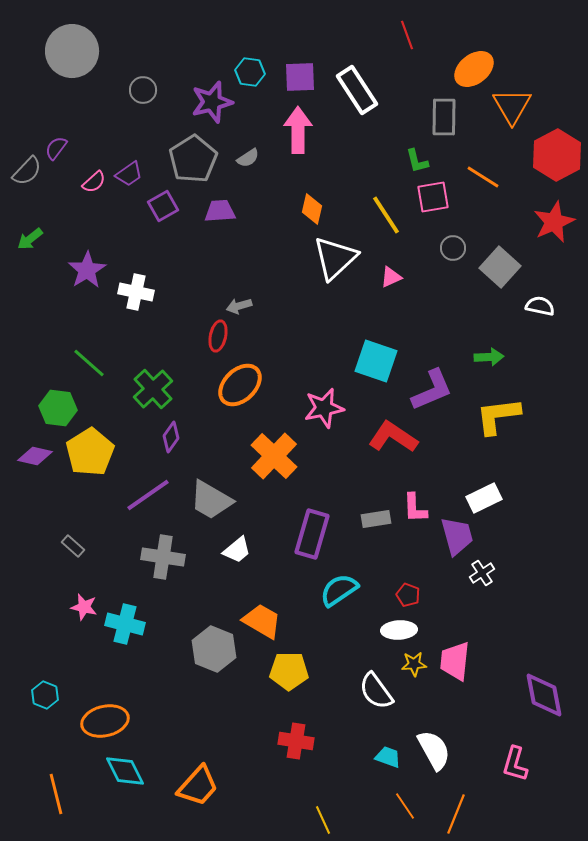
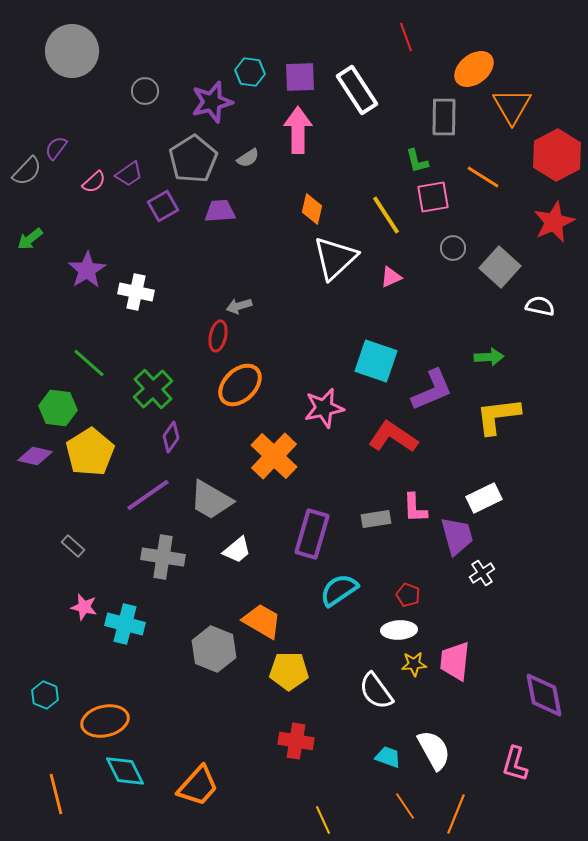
red line at (407, 35): moved 1 px left, 2 px down
gray circle at (143, 90): moved 2 px right, 1 px down
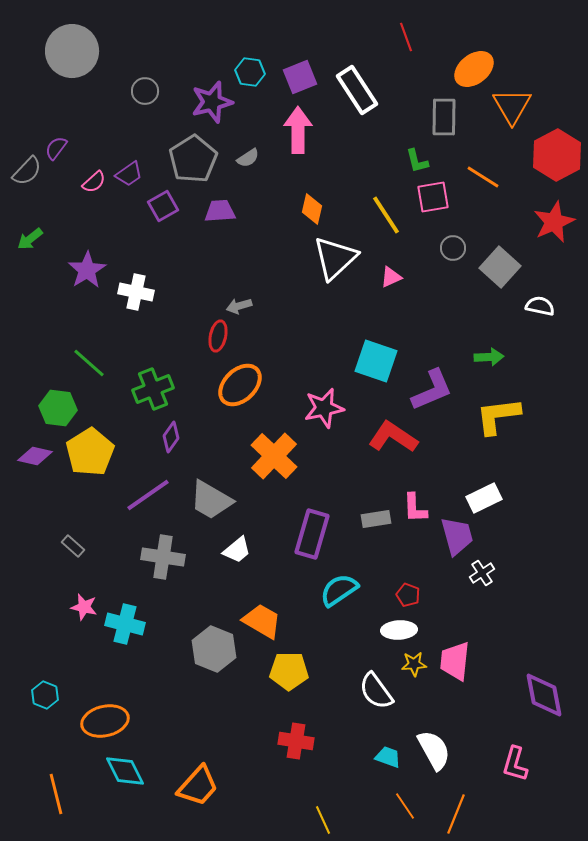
purple square at (300, 77): rotated 20 degrees counterclockwise
green cross at (153, 389): rotated 21 degrees clockwise
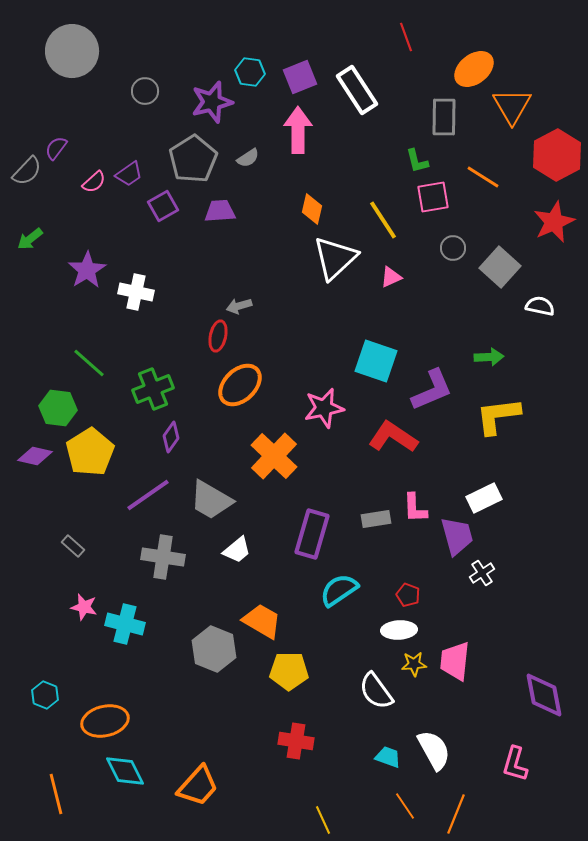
yellow line at (386, 215): moved 3 px left, 5 px down
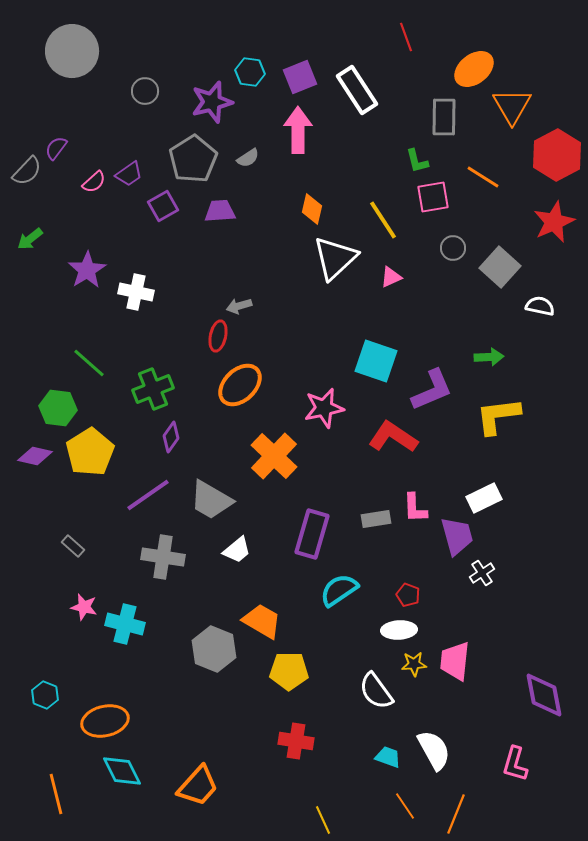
cyan diamond at (125, 771): moved 3 px left
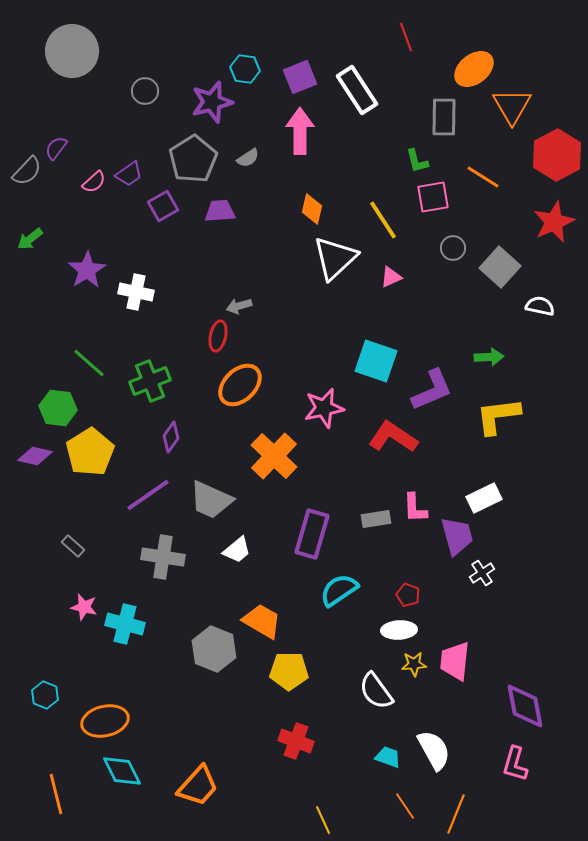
cyan hexagon at (250, 72): moved 5 px left, 3 px up
pink arrow at (298, 130): moved 2 px right, 1 px down
green cross at (153, 389): moved 3 px left, 8 px up
gray trapezoid at (211, 500): rotated 6 degrees counterclockwise
purple diamond at (544, 695): moved 19 px left, 11 px down
red cross at (296, 741): rotated 12 degrees clockwise
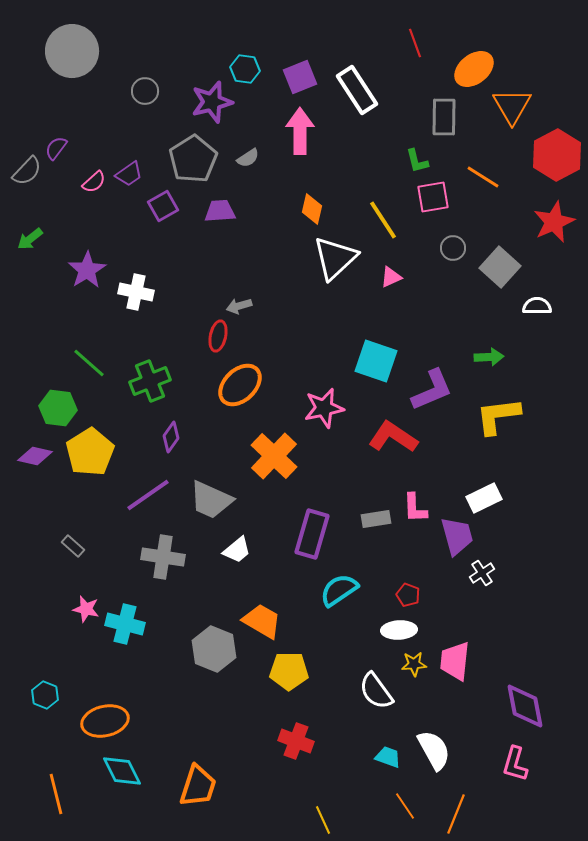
red line at (406, 37): moved 9 px right, 6 px down
white semicircle at (540, 306): moved 3 px left; rotated 12 degrees counterclockwise
pink star at (84, 607): moved 2 px right, 2 px down
orange trapezoid at (198, 786): rotated 24 degrees counterclockwise
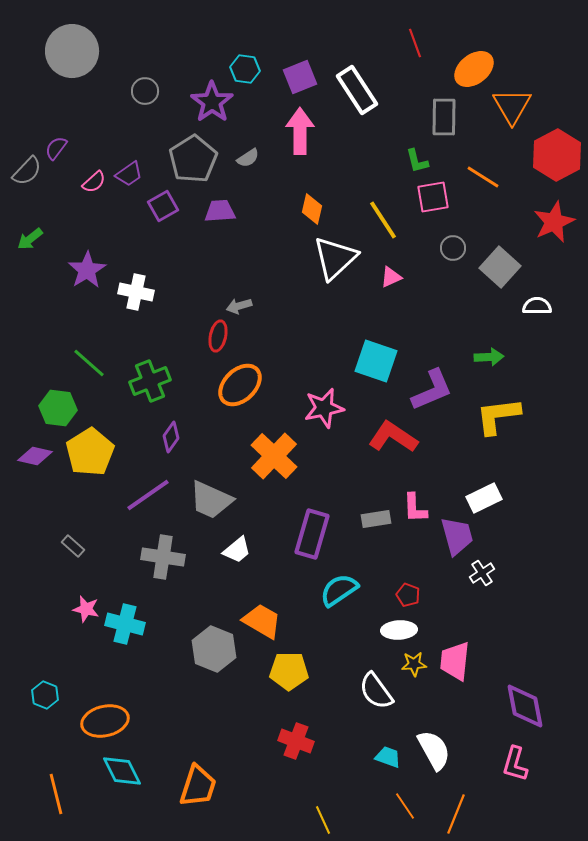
purple star at (212, 102): rotated 21 degrees counterclockwise
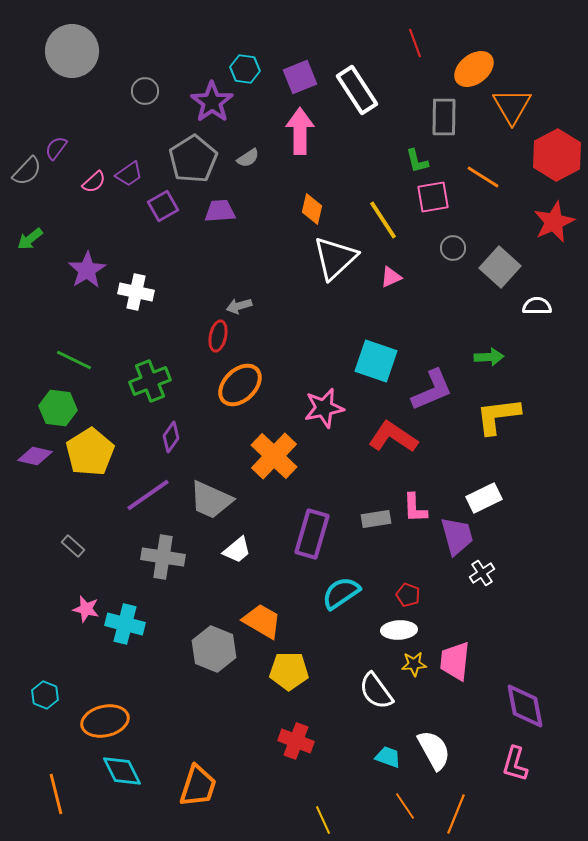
green line at (89, 363): moved 15 px left, 3 px up; rotated 15 degrees counterclockwise
cyan semicircle at (339, 590): moved 2 px right, 3 px down
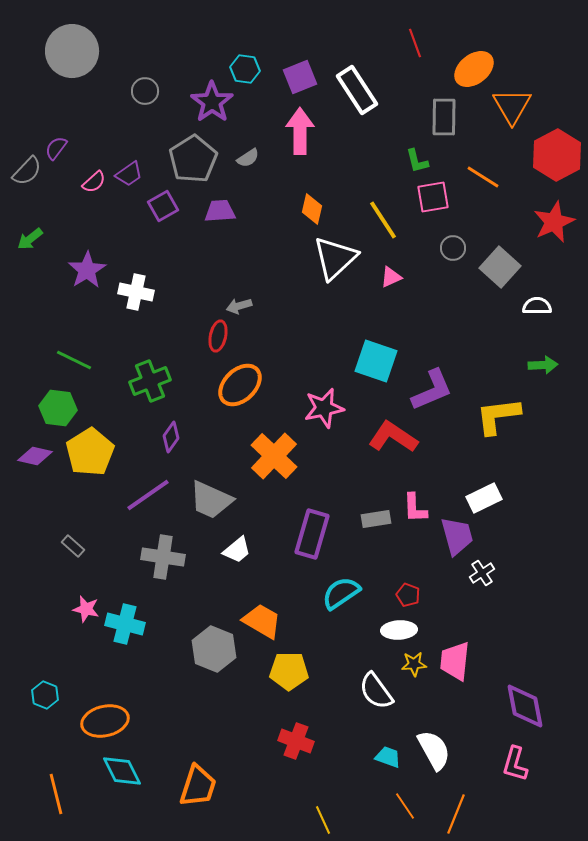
green arrow at (489, 357): moved 54 px right, 8 px down
